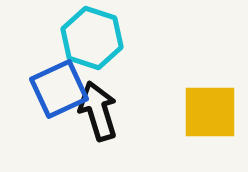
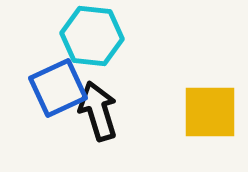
cyan hexagon: moved 2 px up; rotated 12 degrees counterclockwise
blue square: moved 1 px left, 1 px up
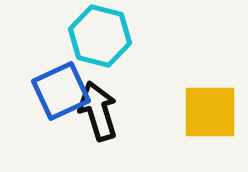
cyan hexagon: moved 8 px right; rotated 8 degrees clockwise
blue square: moved 3 px right, 3 px down
